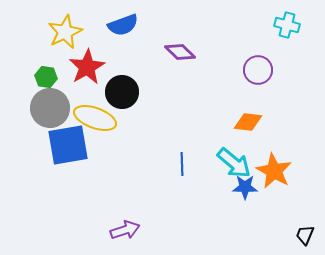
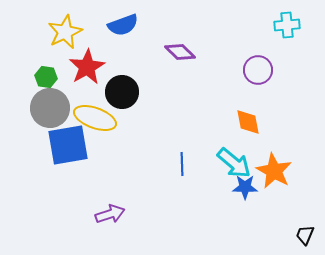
cyan cross: rotated 20 degrees counterclockwise
orange diamond: rotated 72 degrees clockwise
purple arrow: moved 15 px left, 16 px up
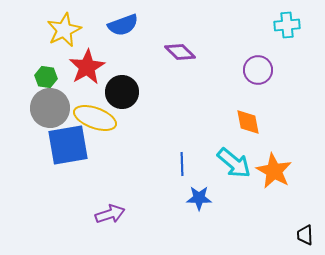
yellow star: moved 1 px left, 2 px up
blue star: moved 46 px left, 11 px down
black trapezoid: rotated 25 degrees counterclockwise
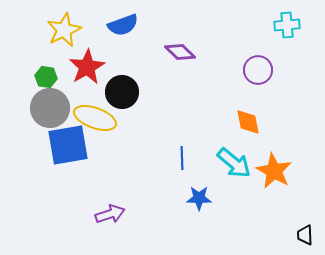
blue line: moved 6 px up
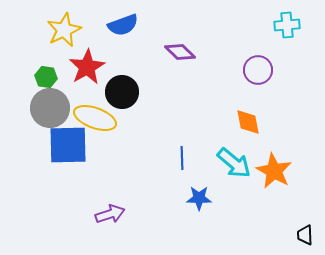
blue square: rotated 9 degrees clockwise
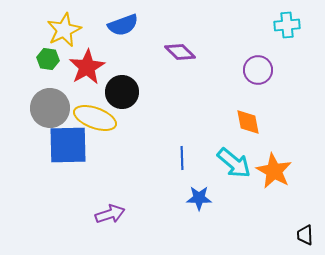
green hexagon: moved 2 px right, 18 px up
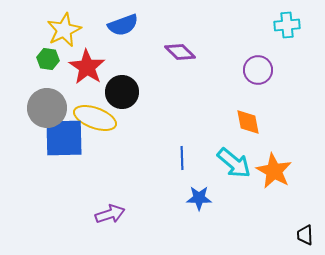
red star: rotated 9 degrees counterclockwise
gray circle: moved 3 px left
blue square: moved 4 px left, 7 px up
